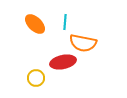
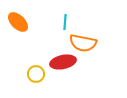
orange ellipse: moved 17 px left, 2 px up
yellow circle: moved 4 px up
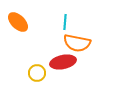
orange semicircle: moved 6 px left
yellow circle: moved 1 px right, 1 px up
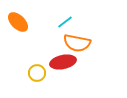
cyan line: rotated 49 degrees clockwise
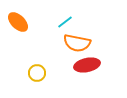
red ellipse: moved 24 px right, 3 px down
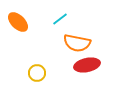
cyan line: moved 5 px left, 3 px up
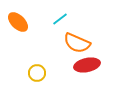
orange semicircle: rotated 12 degrees clockwise
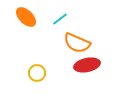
orange ellipse: moved 8 px right, 5 px up
